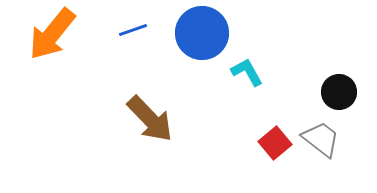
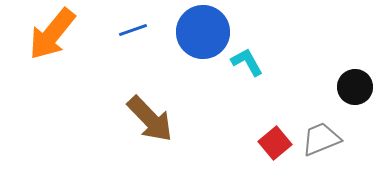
blue circle: moved 1 px right, 1 px up
cyan L-shape: moved 10 px up
black circle: moved 16 px right, 5 px up
gray trapezoid: rotated 60 degrees counterclockwise
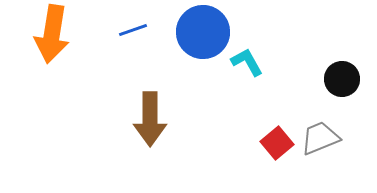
orange arrow: rotated 30 degrees counterclockwise
black circle: moved 13 px left, 8 px up
brown arrow: rotated 44 degrees clockwise
gray trapezoid: moved 1 px left, 1 px up
red square: moved 2 px right
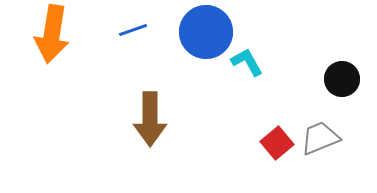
blue circle: moved 3 px right
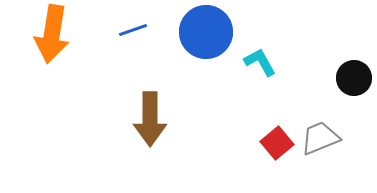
cyan L-shape: moved 13 px right
black circle: moved 12 px right, 1 px up
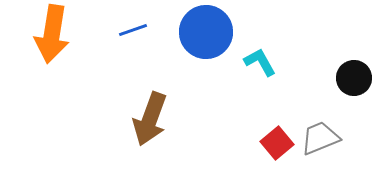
brown arrow: rotated 20 degrees clockwise
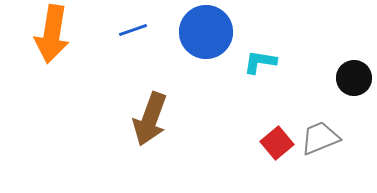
cyan L-shape: rotated 52 degrees counterclockwise
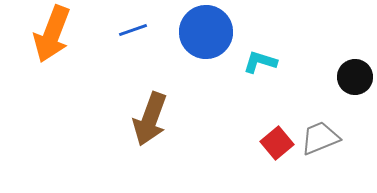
orange arrow: rotated 12 degrees clockwise
cyan L-shape: rotated 8 degrees clockwise
black circle: moved 1 px right, 1 px up
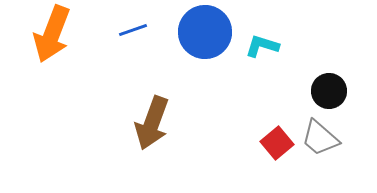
blue circle: moved 1 px left
cyan L-shape: moved 2 px right, 16 px up
black circle: moved 26 px left, 14 px down
brown arrow: moved 2 px right, 4 px down
gray trapezoid: rotated 117 degrees counterclockwise
